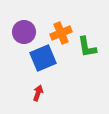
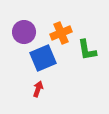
green L-shape: moved 3 px down
red arrow: moved 4 px up
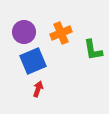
green L-shape: moved 6 px right
blue square: moved 10 px left, 3 px down
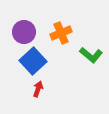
green L-shape: moved 2 px left, 5 px down; rotated 40 degrees counterclockwise
blue square: rotated 20 degrees counterclockwise
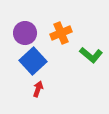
purple circle: moved 1 px right, 1 px down
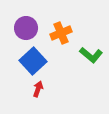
purple circle: moved 1 px right, 5 px up
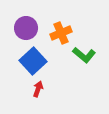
green L-shape: moved 7 px left
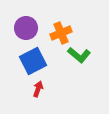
green L-shape: moved 5 px left
blue square: rotated 16 degrees clockwise
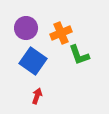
green L-shape: rotated 30 degrees clockwise
blue square: rotated 28 degrees counterclockwise
red arrow: moved 1 px left, 7 px down
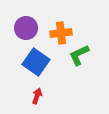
orange cross: rotated 15 degrees clockwise
green L-shape: rotated 85 degrees clockwise
blue square: moved 3 px right, 1 px down
